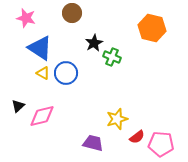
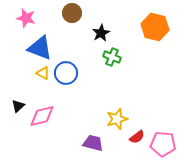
orange hexagon: moved 3 px right, 1 px up
black star: moved 7 px right, 10 px up
blue triangle: rotated 12 degrees counterclockwise
pink pentagon: moved 2 px right
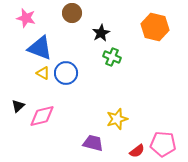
red semicircle: moved 14 px down
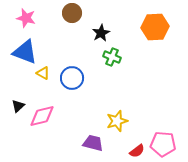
orange hexagon: rotated 16 degrees counterclockwise
blue triangle: moved 15 px left, 4 px down
blue circle: moved 6 px right, 5 px down
yellow star: moved 2 px down
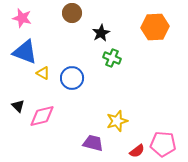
pink star: moved 4 px left
green cross: moved 1 px down
black triangle: rotated 32 degrees counterclockwise
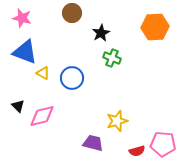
red semicircle: rotated 21 degrees clockwise
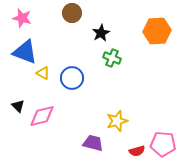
orange hexagon: moved 2 px right, 4 px down
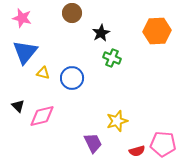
blue triangle: rotated 48 degrees clockwise
yellow triangle: rotated 16 degrees counterclockwise
purple trapezoid: rotated 50 degrees clockwise
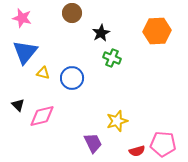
black triangle: moved 1 px up
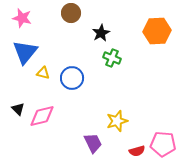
brown circle: moved 1 px left
black triangle: moved 4 px down
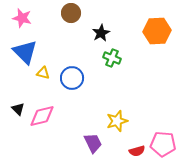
blue triangle: rotated 24 degrees counterclockwise
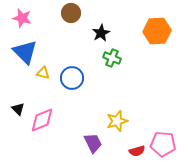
pink diamond: moved 4 px down; rotated 8 degrees counterclockwise
